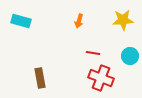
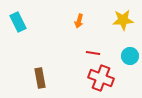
cyan rectangle: moved 3 px left, 1 px down; rotated 48 degrees clockwise
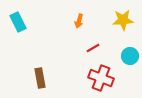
red line: moved 5 px up; rotated 40 degrees counterclockwise
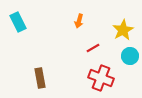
yellow star: moved 10 px down; rotated 25 degrees counterclockwise
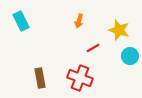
cyan rectangle: moved 3 px right, 1 px up
yellow star: moved 4 px left; rotated 25 degrees counterclockwise
red cross: moved 21 px left
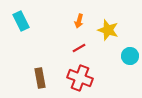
yellow star: moved 11 px left
red line: moved 14 px left
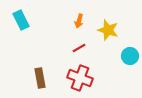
cyan rectangle: moved 1 px up
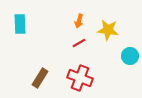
cyan rectangle: moved 1 px left, 4 px down; rotated 24 degrees clockwise
yellow star: rotated 10 degrees counterclockwise
red line: moved 5 px up
brown rectangle: rotated 42 degrees clockwise
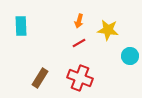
cyan rectangle: moved 1 px right, 2 px down
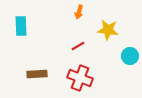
orange arrow: moved 9 px up
red line: moved 1 px left, 3 px down
brown rectangle: moved 3 px left, 4 px up; rotated 54 degrees clockwise
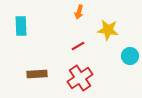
red cross: rotated 35 degrees clockwise
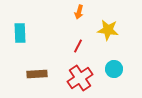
cyan rectangle: moved 1 px left, 7 px down
red line: rotated 32 degrees counterclockwise
cyan circle: moved 16 px left, 13 px down
